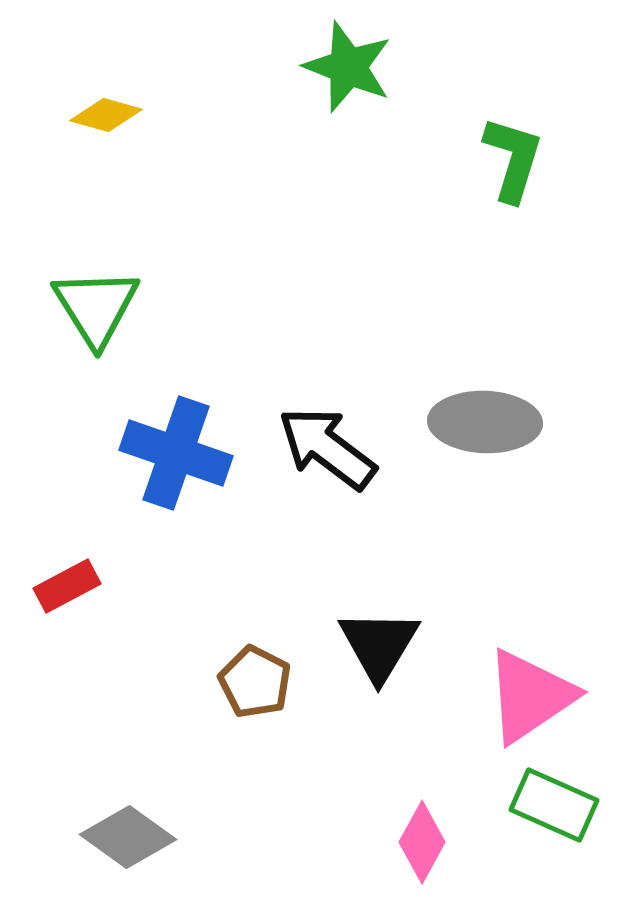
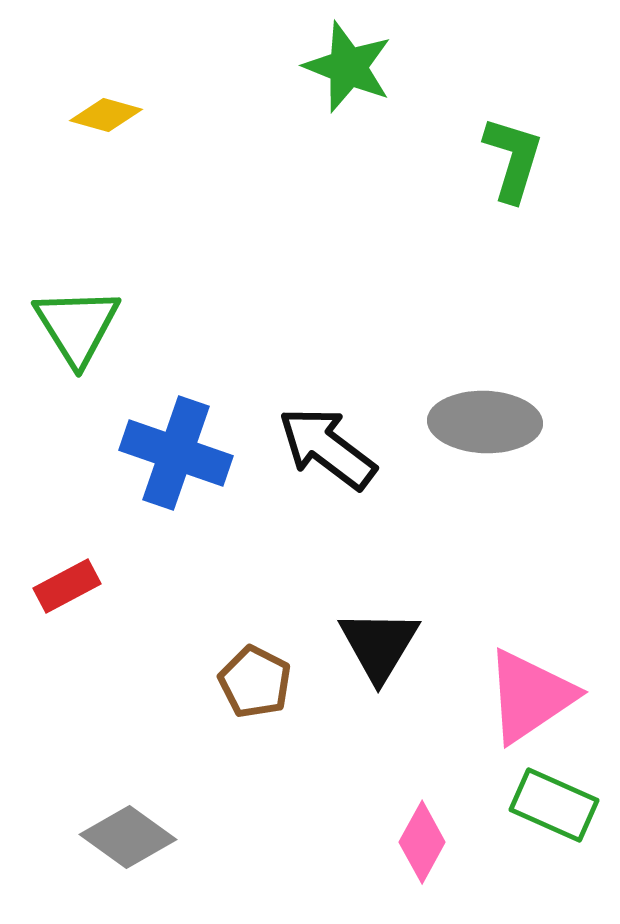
green triangle: moved 19 px left, 19 px down
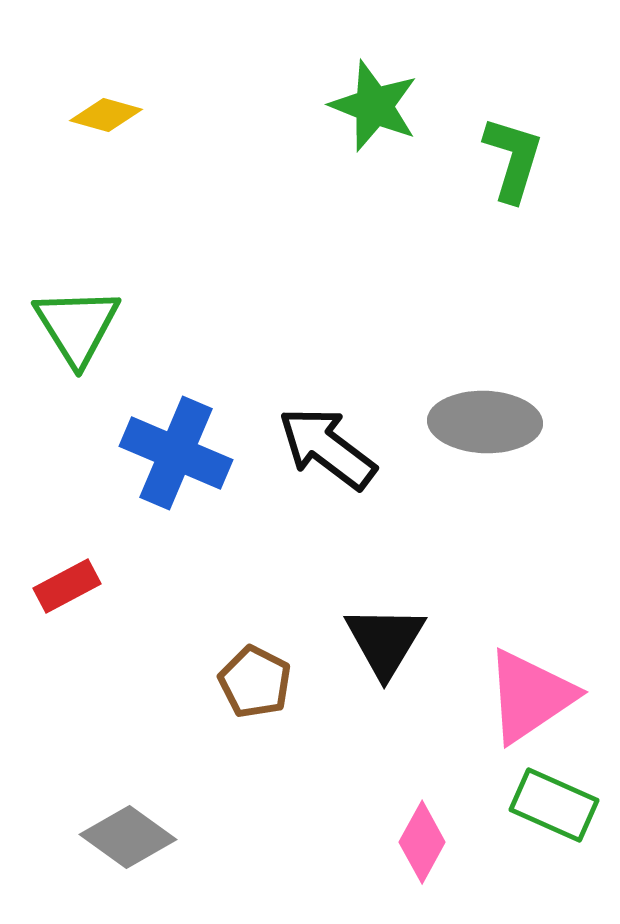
green star: moved 26 px right, 39 px down
blue cross: rotated 4 degrees clockwise
black triangle: moved 6 px right, 4 px up
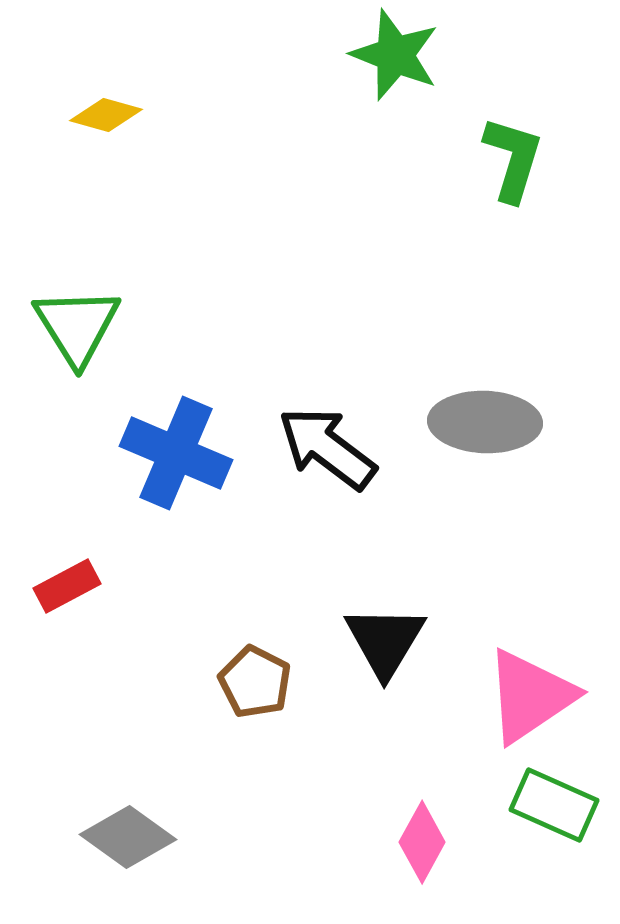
green star: moved 21 px right, 51 px up
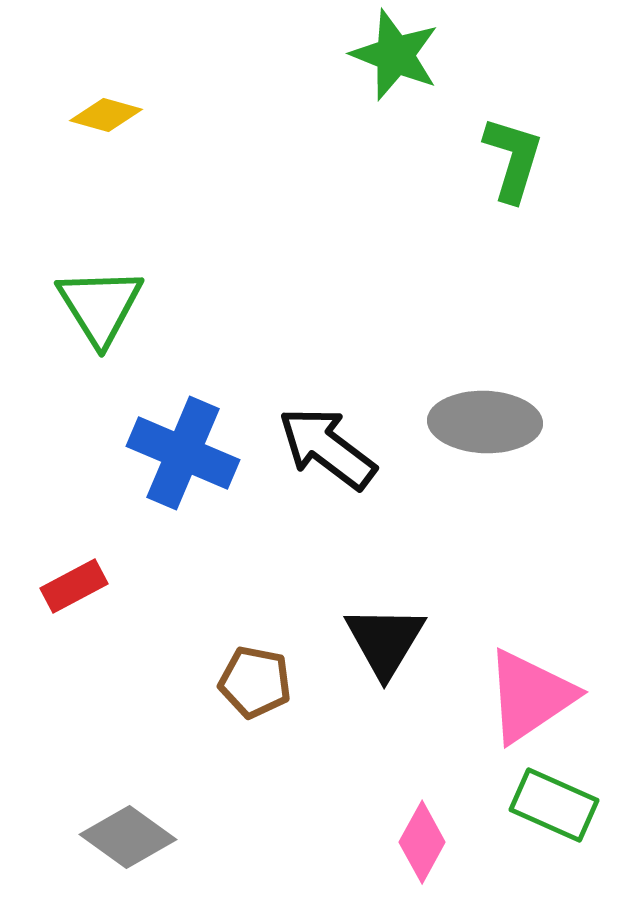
green triangle: moved 23 px right, 20 px up
blue cross: moved 7 px right
red rectangle: moved 7 px right
brown pentagon: rotated 16 degrees counterclockwise
